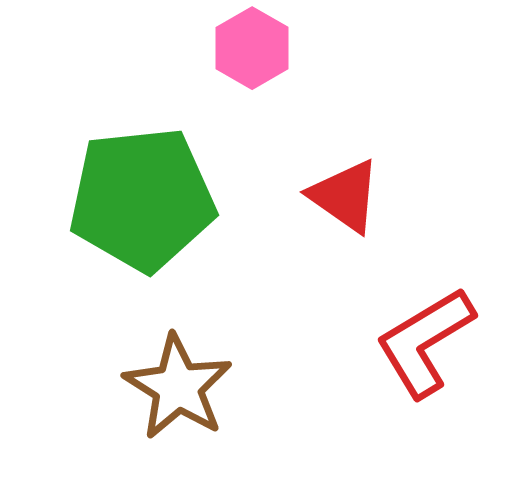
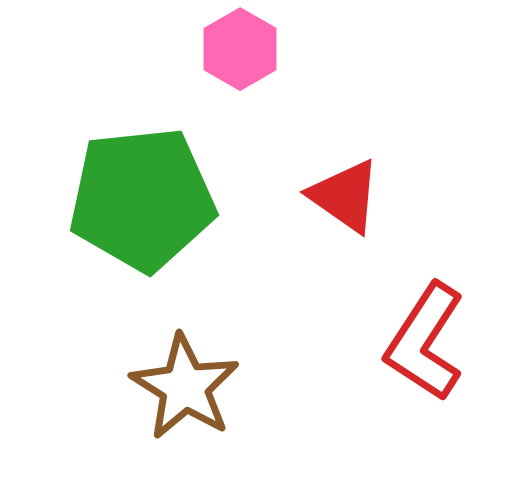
pink hexagon: moved 12 px left, 1 px down
red L-shape: rotated 26 degrees counterclockwise
brown star: moved 7 px right
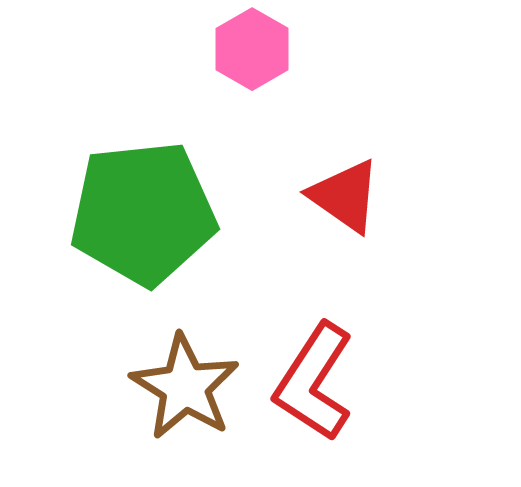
pink hexagon: moved 12 px right
green pentagon: moved 1 px right, 14 px down
red L-shape: moved 111 px left, 40 px down
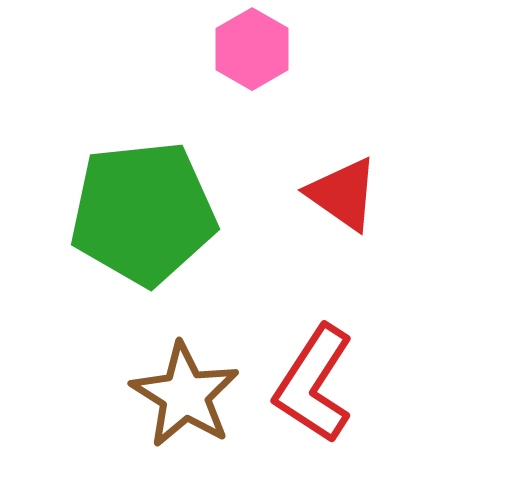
red triangle: moved 2 px left, 2 px up
red L-shape: moved 2 px down
brown star: moved 8 px down
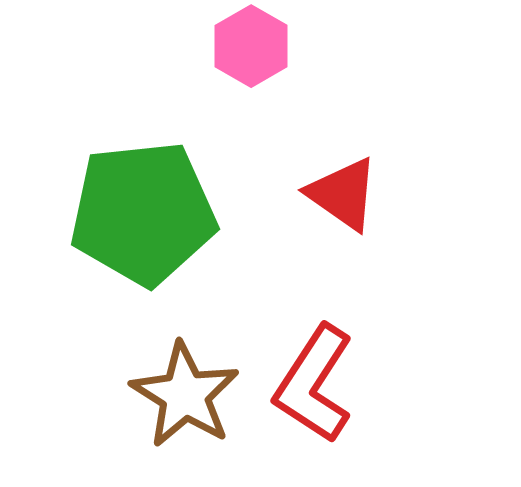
pink hexagon: moved 1 px left, 3 px up
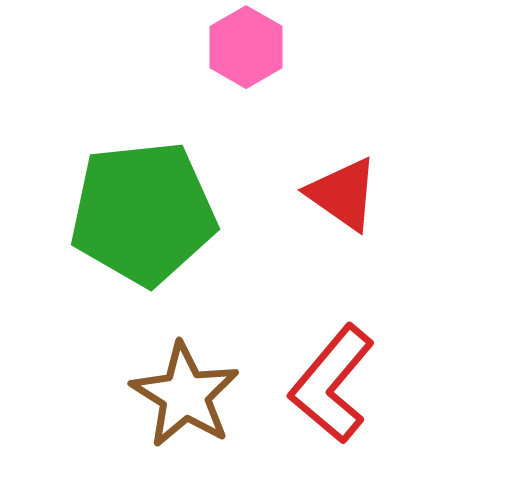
pink hexagon: moved 5 px left, 1 px down
red L-shape: moved 18 px right; rotated 7 degrees clockwise
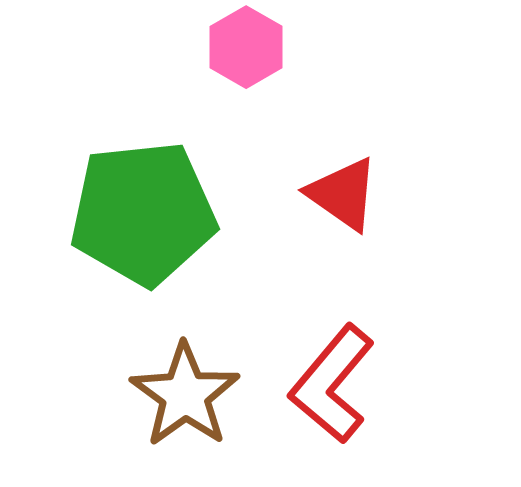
brown star: rotated 4 degrees clockwise
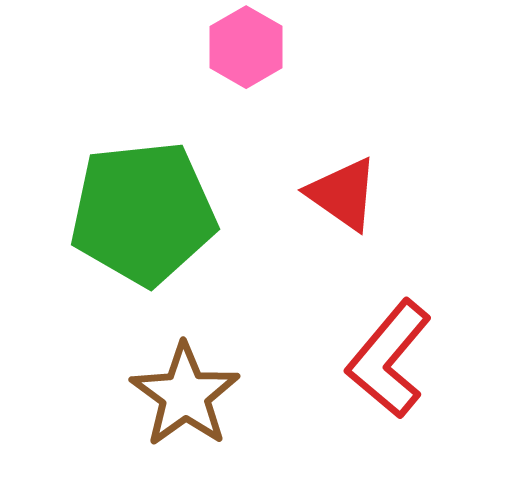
red L-shape: moved 57 px right, 25 px up
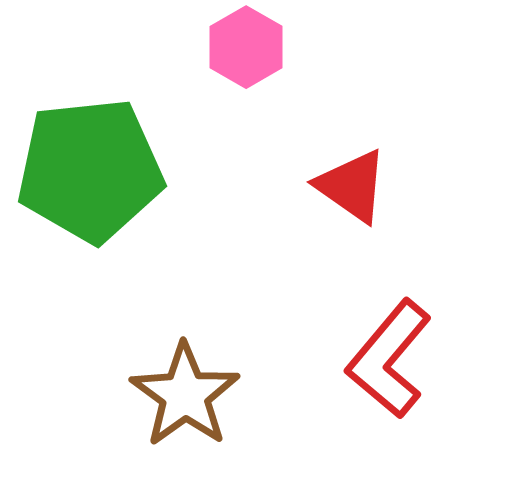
red triangle: moved 9 px right, 8 px up
green pentagon: moved 53 px left, 43 px up
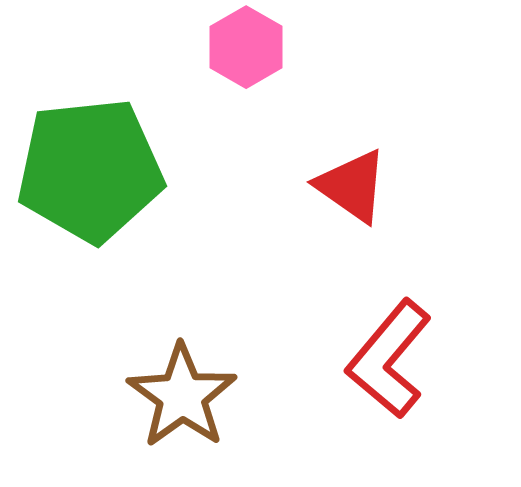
brown star: moved 3 px left, 1 px down
